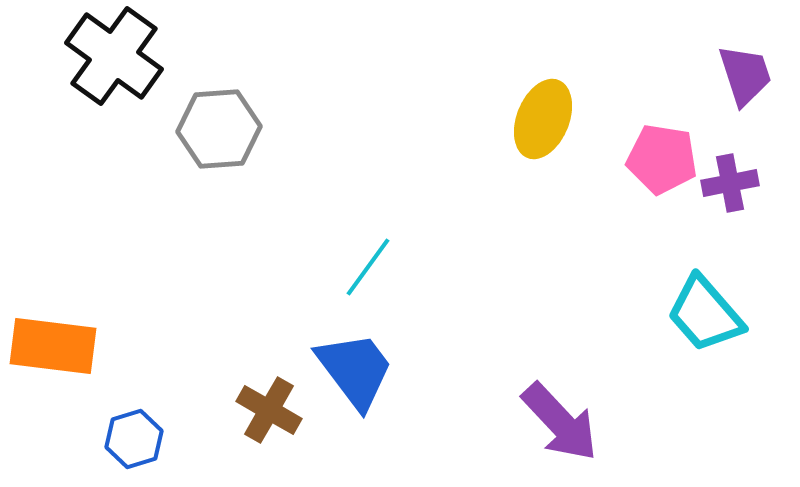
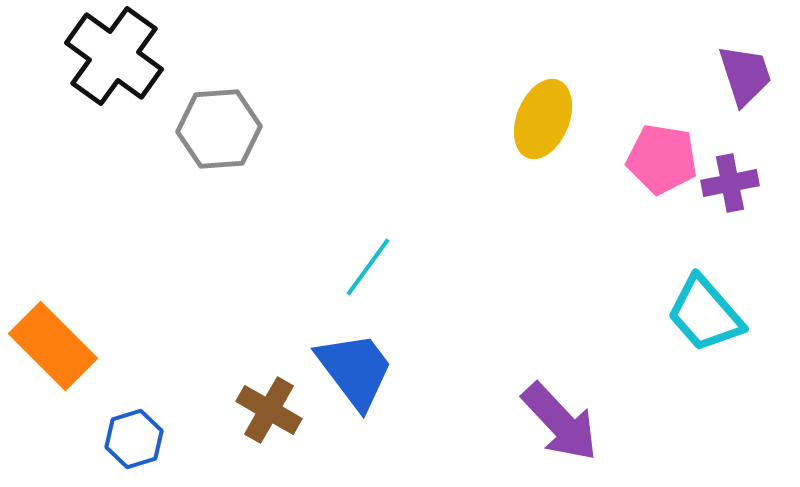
orange rectangle: rotated 38 degrees clockwise
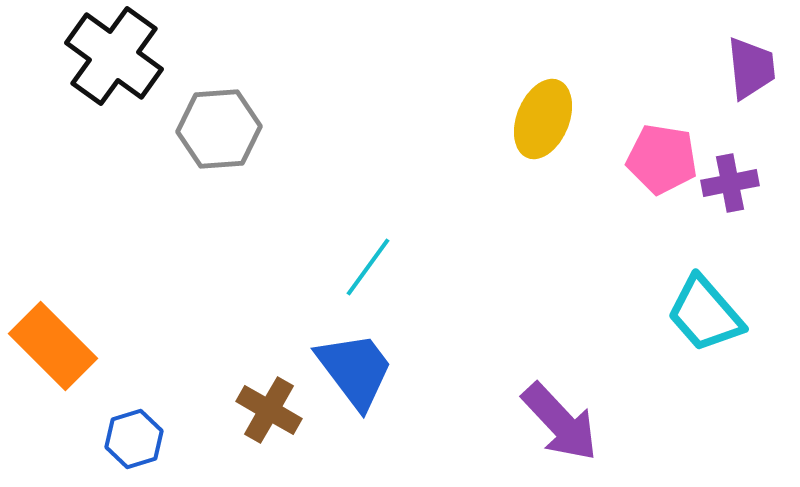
purple trapezoid: moved 6 px right, 7 px up; rotated 12 degrees clockwise
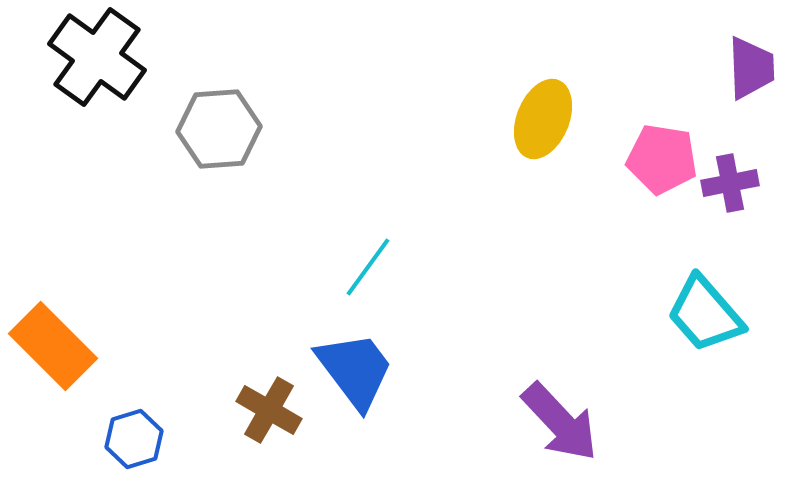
black cross: moved 17 px left, 1 px down
purple trapezoid: rotated 4 degrees clockwise
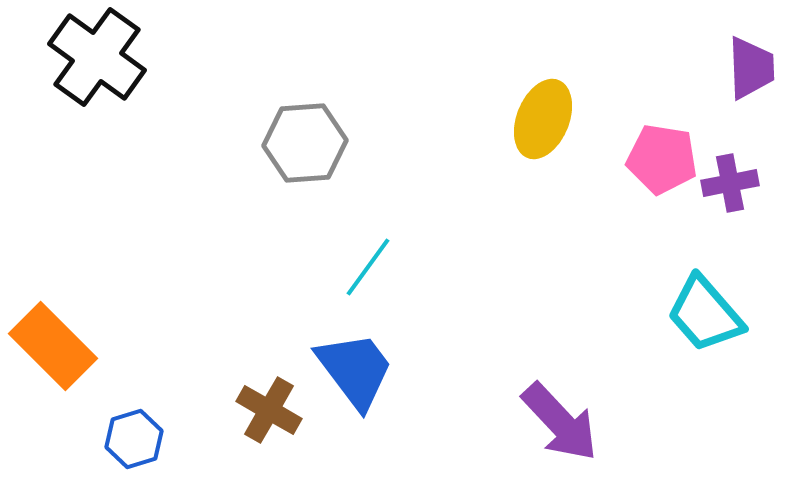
gray hexagon: moved 86 px right, 14 px down
